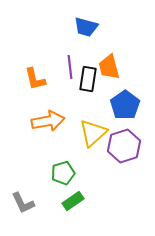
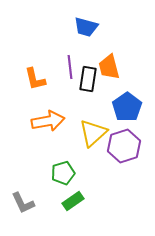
blue pentagon: moved 2 px right, 2 px down
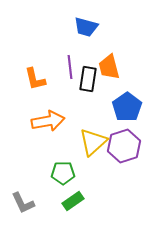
yellow triangle: moved 9 px down
green pentagon: rotated 15 degrees clockwise
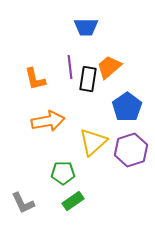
blue trapezoid: rotated 15 degrees counterclockwise
orange trapezoid: rotated 64 degrees clockwise
purple hexagon: moved 7 px right, 4 px down
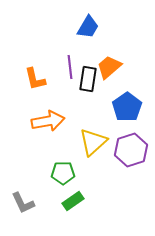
blue trapezoid: moved 2 px right; rotated 60 degrees counterclockwise
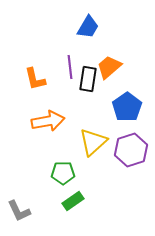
gray L-shape: moved 4 px left, 8 px down
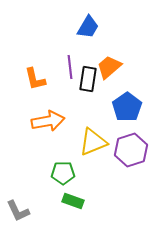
yellow triangle: rotated 20 degrees clockwise
green rectangle: rotated 55 degrees clockwise
gray L-shape: moved 1 px left
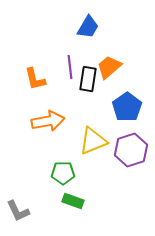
yellow triangle: moved 1 px up
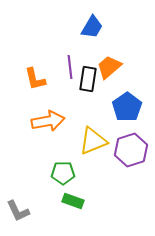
blue trapezoid: moved 4 px right
